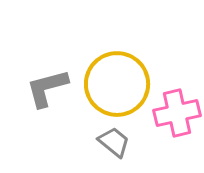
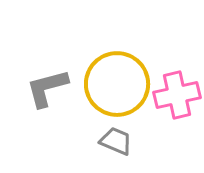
pink cross: moved 18 px up
gray trapezoid: moved 2 px right, 1 px up; rotated 16 degrees counterclockwise
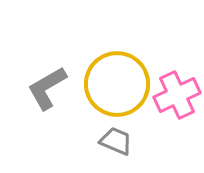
gray L-shape: rotated 15 degrees counterclockwise
pink cross: rotated 12 degrees counterclockwise
